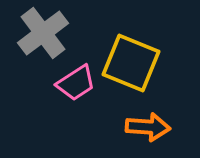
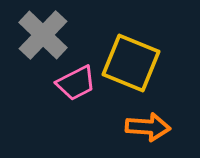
gray cross: moved 2 px down; rotated 9 degrees counterclockwise
pink trapezoid: rotated 6 degrees clockwise
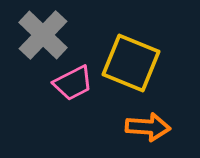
pink trapezoid: moved 3 px left
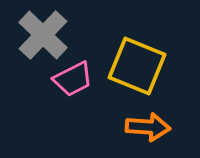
yellow square: moved 6 px right, 3 px down
pink trapezoid: moved 4 px up
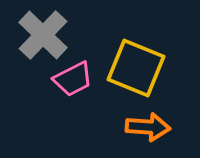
yellow square: moved 1 px left, 2 px down
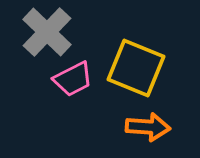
gray cross: moved 4 px right, 3 px up
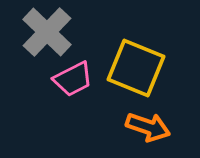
orange arrow: rotated 15 degrees clockwise
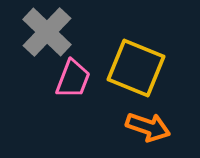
pink trapezoid: rotated 42 degrees counterclockwise
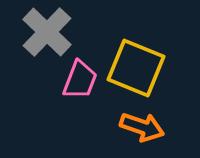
pink trapezoid: moved 7 px right, 1 px down
orange arrow: moved 6 px left
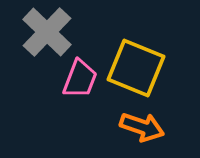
pink trapezoid: moved 1 px up
